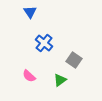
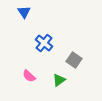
blue triangle: moved 6 px left
green triangle: moved 1 px left
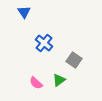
pink semicircle: moved 7 px right, 7 px down
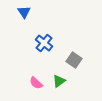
green triangle: moved 1 px down
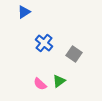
blue triangle: rotated 32 degrees clockwise
gray square: moved 6 px up
pink semicircle: moved 4 px right, 1 px down
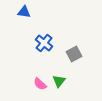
blue triangle: rotated 40 degrees clockwise
gray square: rotated 28 degrees clockwise
green triangle: rotated 16 degrees counterclockwise
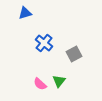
blue triangle: moved 1 px right, 1 px down; rotated 24 degrees counterclockwise
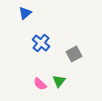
blue triangle: rotated 24 degrees counterclockwise
blue cross: moved 3 px left
